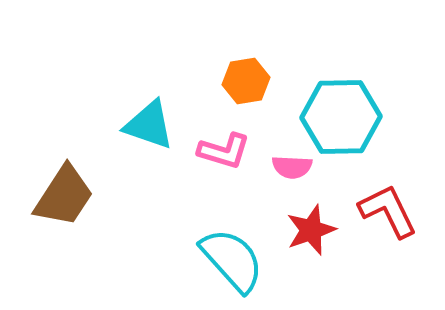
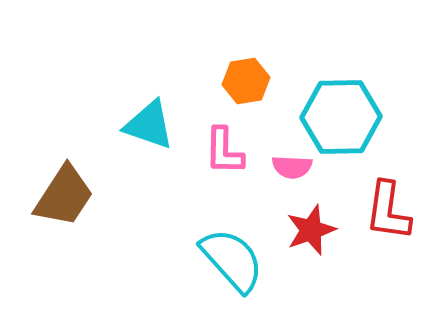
pink L-shape: rotated 74 degrees clockwise
red L-shape: rotated 146 degrees counterclockwise
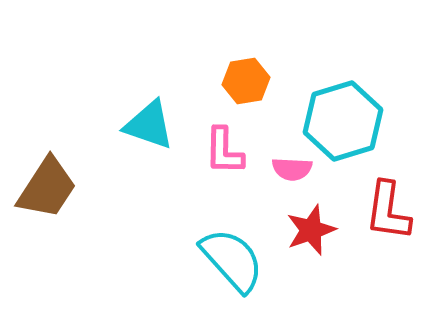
cyan hexagon: moved 2 px right, 4 px down; rotated 16 degrees counterclockwise
pink semicircle: moved 2 px down
brown trapezoid: moved 17 px left, 8 px up
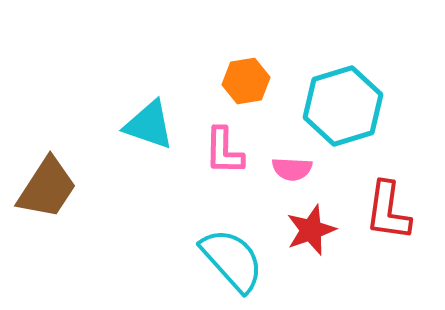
cyan hexagon: moved 15 px up
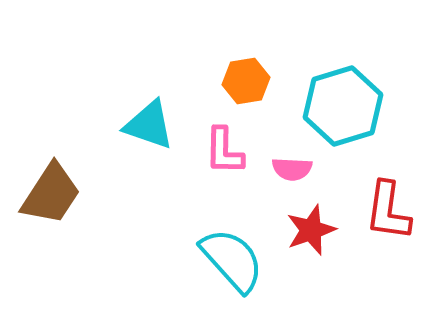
brown trapezoid: moved 4 px right, 6 px down
